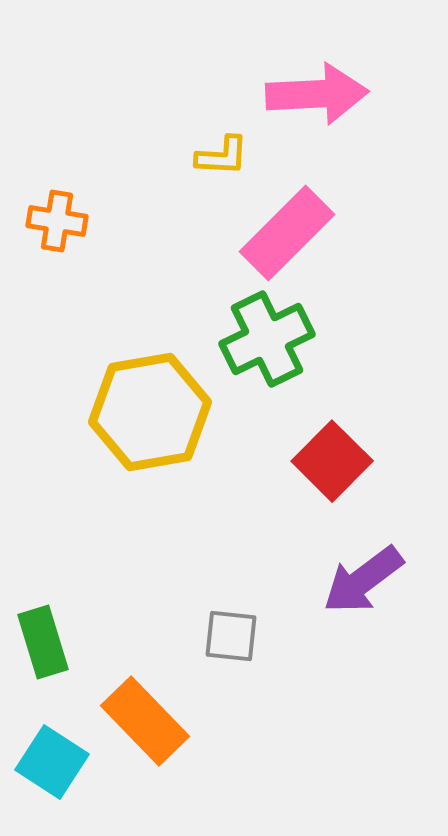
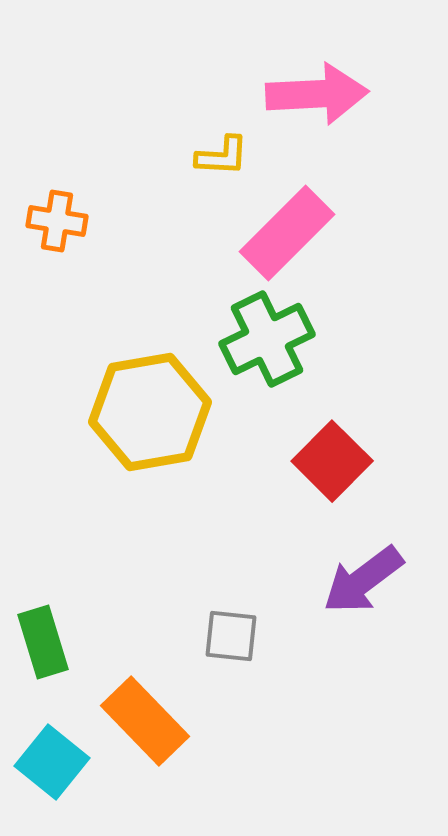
cyan square: rotated 6 degrees clockwise
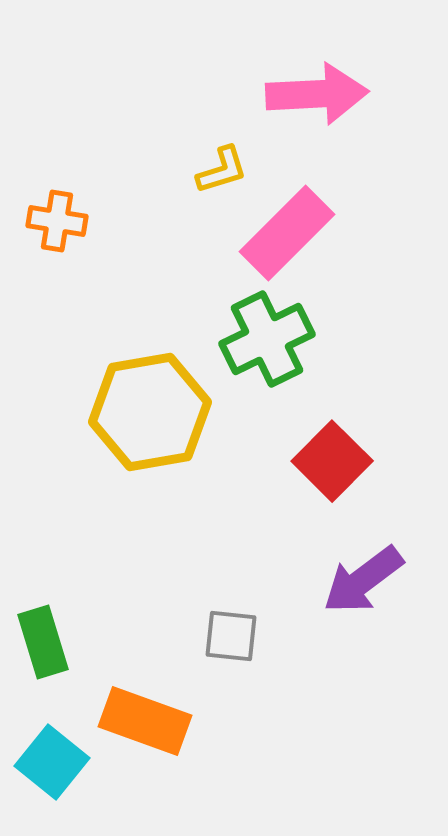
yellow L-shape: moved 14 px down; rotated 20 degrees counterclockwise
orange rectangle: rotated 26 degrees counterclockwise
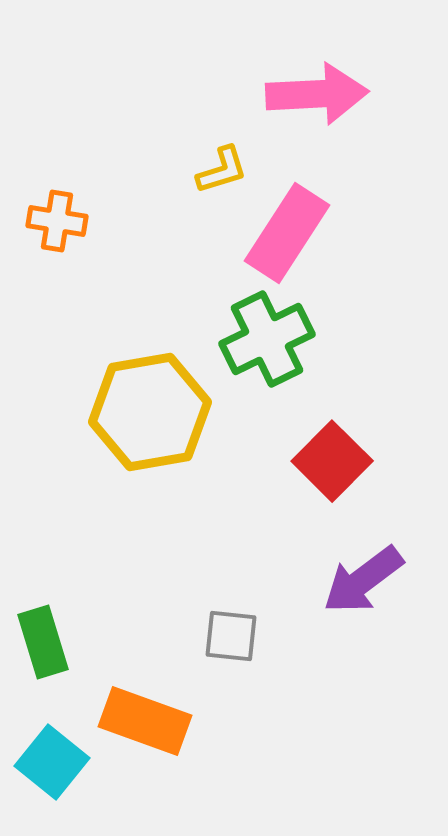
pink rectangle: rotated 12 degrees counterclockwise
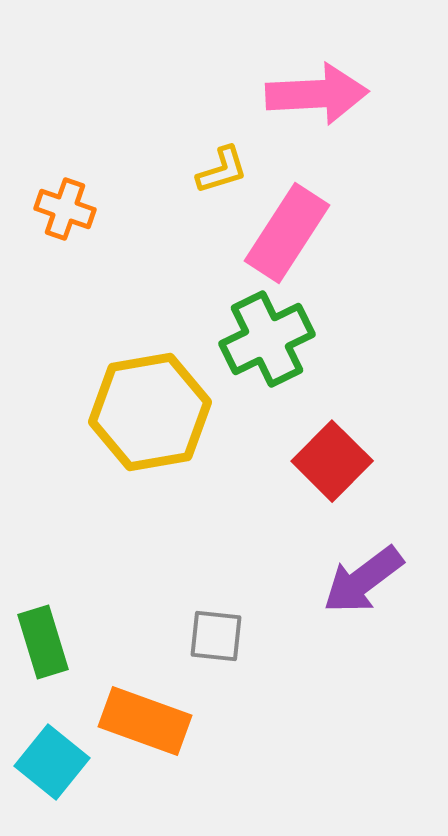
orange cross: moved 8 px right, 12 px up; rotated 10 degrees clockwise
gray square: moved 15 px left
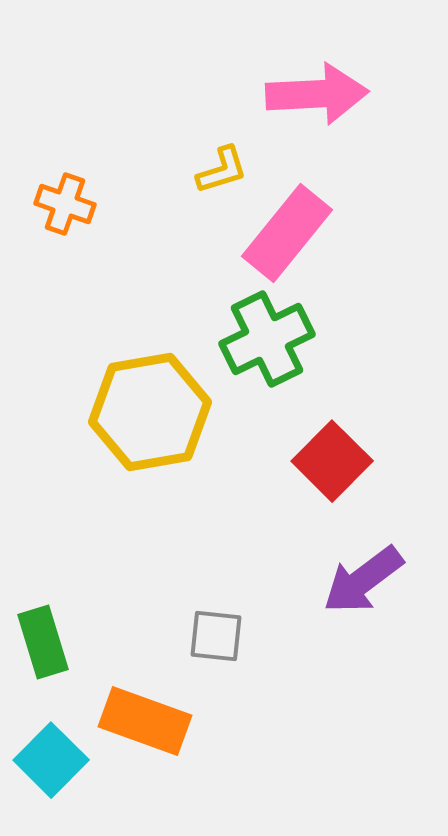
orange cross: moved 5 px up
pink rectangle: rotated 6 degrees clockwise
cyan square: moved 1 px left, 2 px up; rotated 6 degrees clockwise
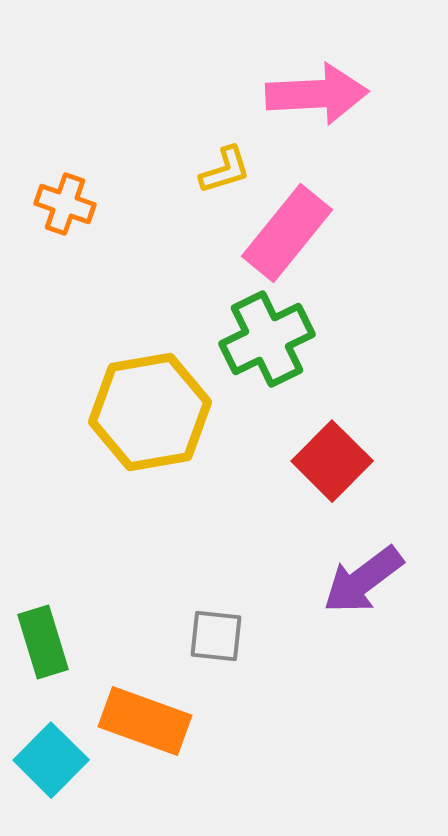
yellow L-shape: moved 3 px right
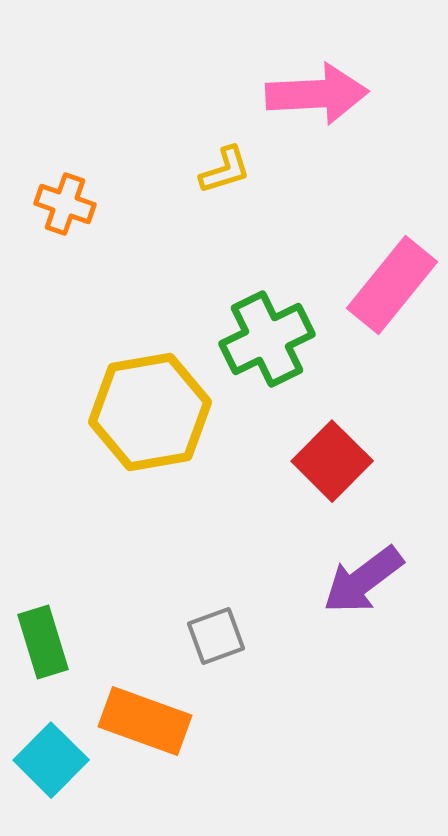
pink rectangle: moved 105 px right, 52 px down
gray square: rotated 26 degrees counterclockwise
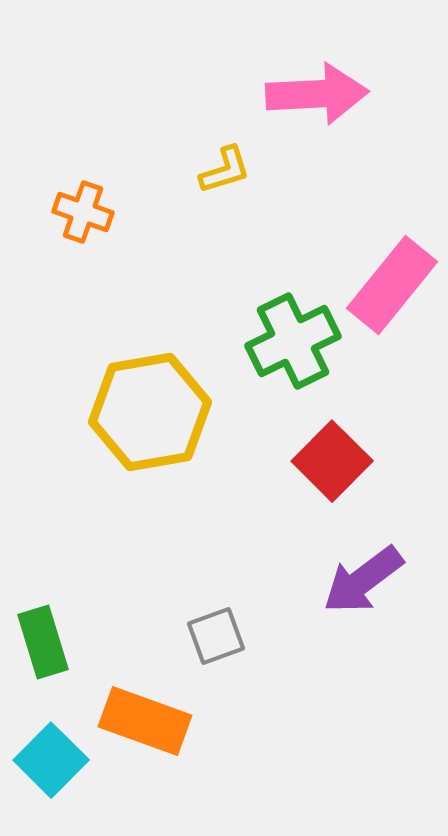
orange cross: moved 18 px right, 8 px down
green cross: moved 26 px right, 2 px down
